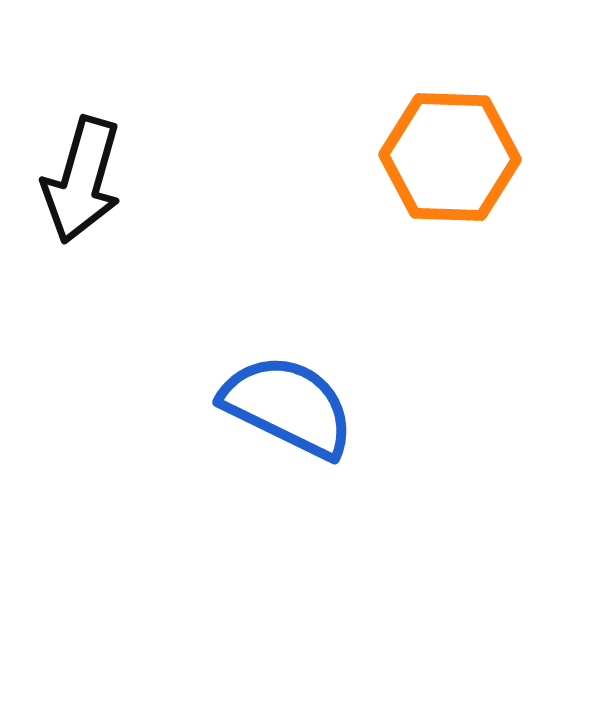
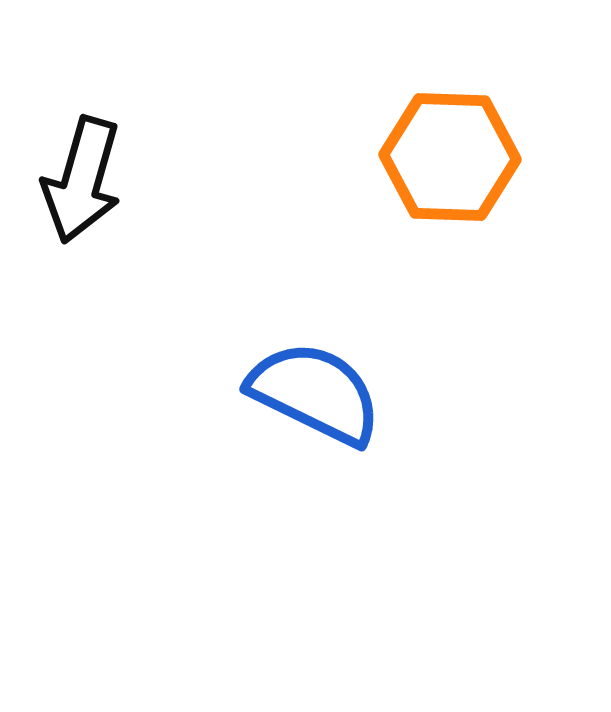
blue semicircle: moved 27 px right, 13 px up
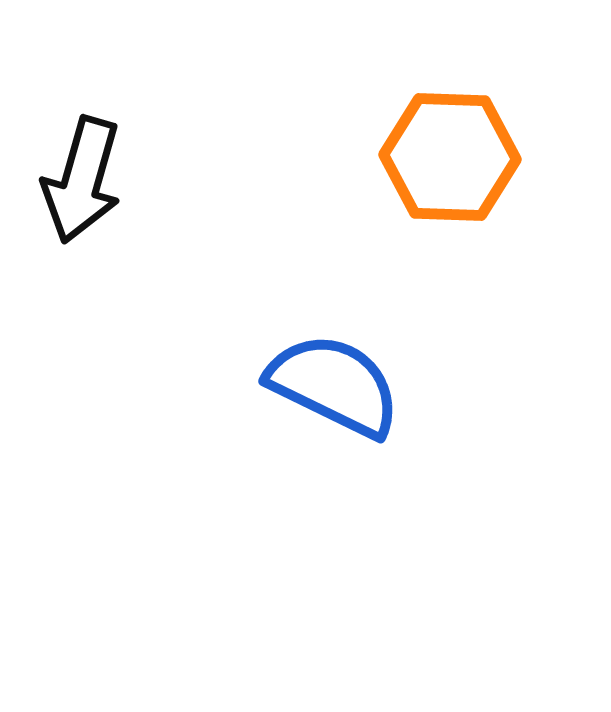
blue semicircle: moved 19 px right, 8 px up
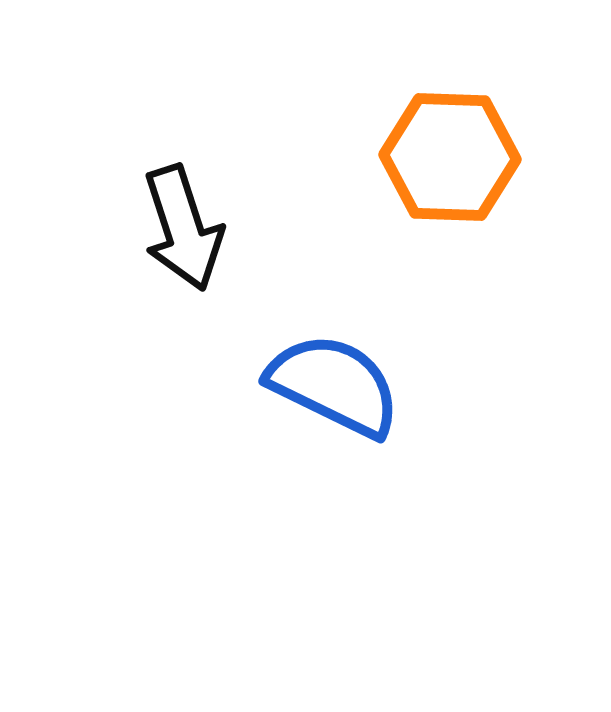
black arrow: moved 101 px right, 48 px down; rotated 34 degrees counterclockwise
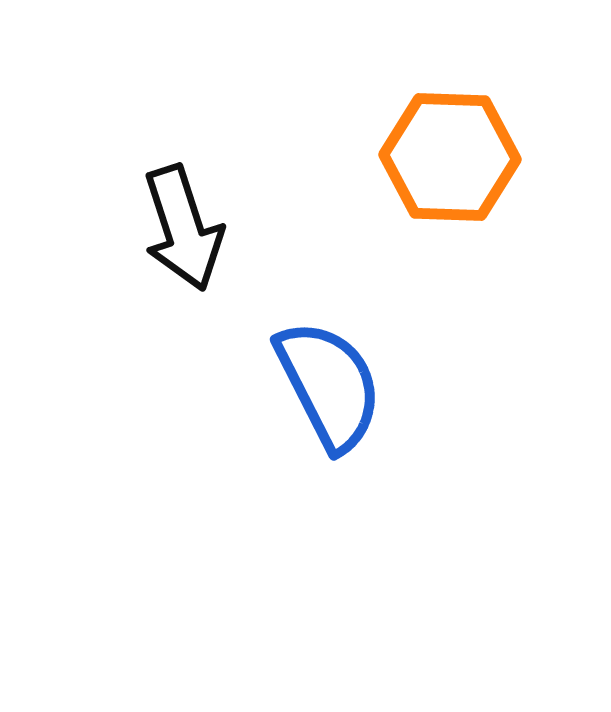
blue semicircle: moved 5 px left; rotated 37 degrees clockwise
